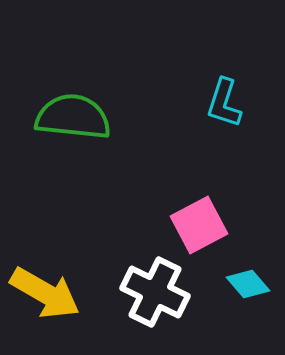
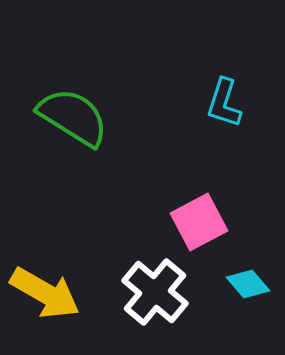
green semicircle: rotated 26 degrees clockwise
pink square: moved 3 px up
white cross: rotated 14 degrees clockwise
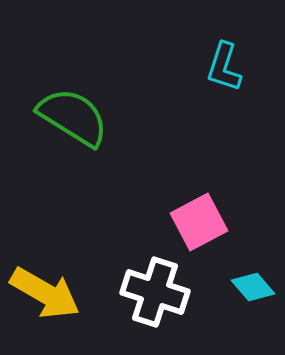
cyan L-shape: moved 36 px up
cyan diamond: moved 5 px right, 3 px down
white cross: rotated 22 degrees counterclockwise
